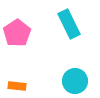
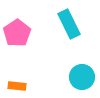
cyan circle: moved 7 px right, 4 px up
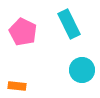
pink pentagon: moved 6 px right, 1 px up; rotated 12 degrees counterclockwise
cyan circle: moved 7 px up
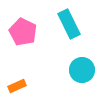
orange rectangle: rotated 30 degrees counterclockwise
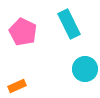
cyan circle: moved 3 px right, 1 px up
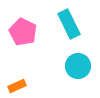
cyan circle: moved 7 px left, 3 px up
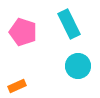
pink pentagon: rotated 8 degrees counterclockwise
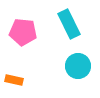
pink pentagon: rotated 12 degrees counterclockwise
orange rectangle: moved 3 px left, 6 px up; rotated 36 degrees clockwise
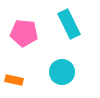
pink pentagon: moved 1 px right, 1 px down
cyan circle: moved 16 px left, 6 px down
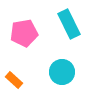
pink pentagon: rotated 16 degrees counterclockwise
orange rectangle: rotated 30 degrees clockwise
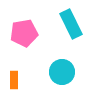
cyan rectangle: moved 2 px right
orange rectangle: rotated 48 degrees clockwise
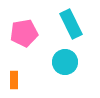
cyan circle: moved 3 px right, 10 px up
